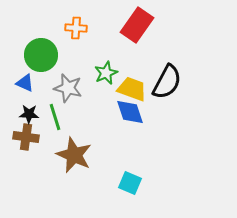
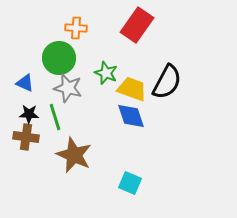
green circle: moved 18 px right, 3 px down
green star: rotated 25 degrees counterclockwise
blue diamond: moved 1 px right, 4 px down
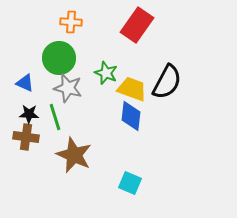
orange cross: moved 5 px left, 6 px up
blue diamond: rotated 24 degrees clockwise
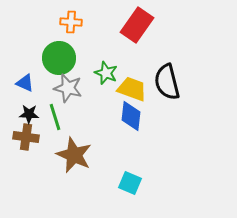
black semicircle: rotated 138 degrees clockwise
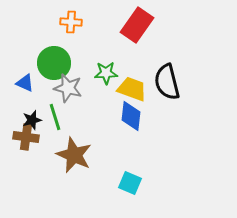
green circle: moved 5 px left, 5 px down
green star: rotated 25 degrees counterclockwise
black star: moved 3 px right, 6 px down; rotated 18 degrees counterclockwise
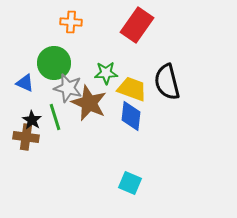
black star: rotated 24 degrees counterclockwise
brown star: moved 15 px right, 52 px up
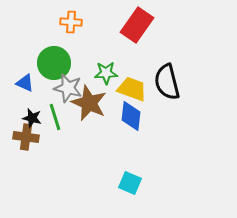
black star: moved 2 px up; rotated 18 degrees counterclockwise
